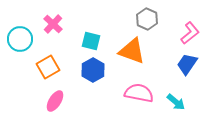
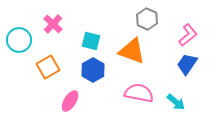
pink L-shape: moved 2 px left, 2 px down
cyan circle: moved 1 px left, 1 px down
pink ellipse: moved 15 px right
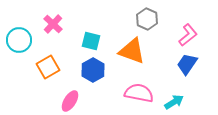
cyan arrow: moved 2 px left; rotated 72 degrees counterclockwise
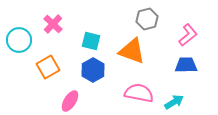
gray hexagon: rotated 20 degrees clockwise
blue trapezoid: moved 1 px left, 1 px down; rotated 55 degrees clockwise
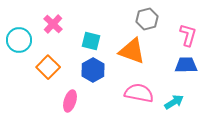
pink L-shape: rotated 35 degrees counterclockwise
orange square: rotated 15 degrees counterclockwise
pink ellipse: rotated 15 degrees counterclockwise
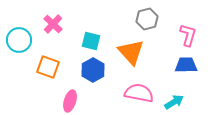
orange triangle: moved 1 px left, 1 px down; rotated 28 degrees clockwise
orange square: rotated 25 degrees counterclockwise
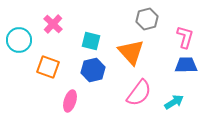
pink L-shape: moved 3 px left, 2 px down
blue hexagon: rotated 15 degrees clockwise
pink semicircle: rotated 116 degrees clockwise
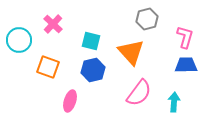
cyan arrow: rotated 54 degrees counterclockwise
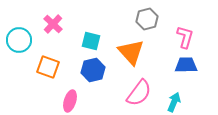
cyan arrow: rotated 18 degrees clockwise
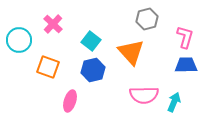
cyan square: rotated 24 degrees clockwise
pink semicircle: moved 5 px right, 2 px down; rotated 52 degrees clockwise
